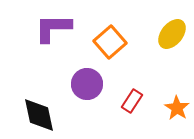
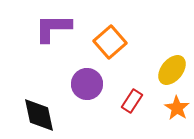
yellow ellipse: moved 36 px down
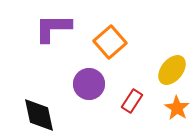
purple circle: moved 2 px right
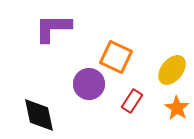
orange square: moved 6 px right, 15 px down; rotated 24 degrees counterclockwise
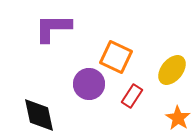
red rectangle: moved 5 px up
orange star: moved 1 px right, 10 px down
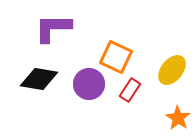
red rectangle: moved 2 px left, 6 px up
black diamond: moved 36 px up; rotated 69 degrees counterclockwise
